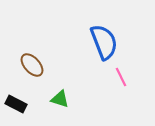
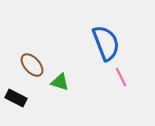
blue semicircle: moved 2 px right, 1 px down
green triangle: moved 17 px up
black rectangle: moved 6 px up
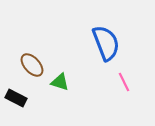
pink line: moved 3 px right, 5 px down
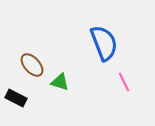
blue semicircle: moved 2 px left
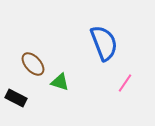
brown ellipse: moved 1 px right, 1 px up
pink line: moved 1 px right, 1 px down; rotated 60 degrees clockwise
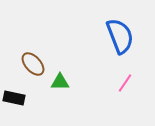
blue semicircle: moved 16 px right, 7 px up
green triangle: rotated 18 degrees counterclockwise
black rectangle: moved 2 px left; rotated 15 degrees counterclockwise
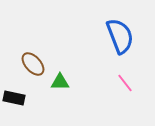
pink line: rotated 72 degrees counterclockwise
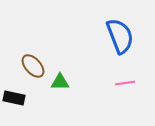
brown ellipse: moved 2 px down
pink line: rotated 60 degrees counterclockwise
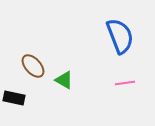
green triangle: moved 4 px right, 2 px up; rotated 30 degrees clockwise
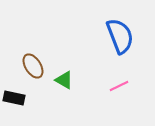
brown ellipse: rotated 10 degrees clockwise
pink line: moved 6 px left, 3 px down; rotated 18 degrees counterclockwise
